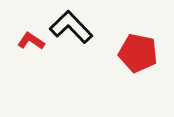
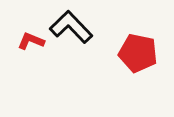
red L-shape: rotated 12 degrees counterclockwise
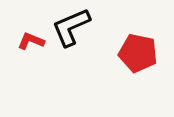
black L-shape: rotated 69 degrees counterclockwise
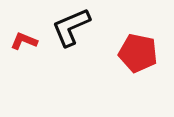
red L-shape: moved 7 px left
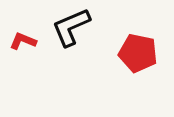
red L-shape: moved 1 px left
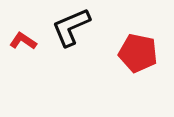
red L-shape: rotated 12 degrees clockwise
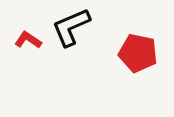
red L-shape: moved 5 px right, 1 px up
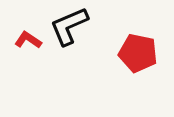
black L-shape: moved 2 px left, 1 px up
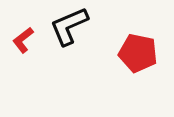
red L-shape: moved 5 px left; rotated 72 degrees counterclockwise
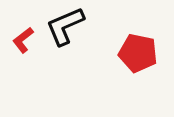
black L-shape: moved 4 px left
